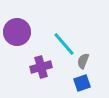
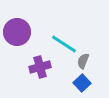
cyan line: rotated 16 degrees counterclockwise
purple cross: moved 1 px left
blue square: rotated 24 degrees counterclockwise
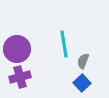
purple circle: moved 17 px down
cyan line: rotated 48 degrees clockwise
purple cross: moved 20 px left, 10 px down
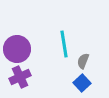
purple cross: rotated 10 degrees counterclockwise
